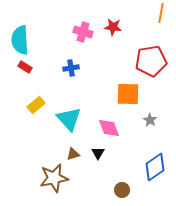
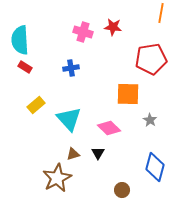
red pentagon: moved 2 px up
pink diamond: rotated 25 degrees counterclockwise
blue diamond: rotated 40 degrees counterclockwise
brown star: moved 3 px right; rotated 16 degrees counterclockwise
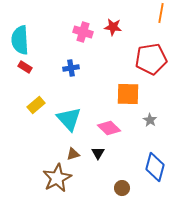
brown circle: moved 2 px up
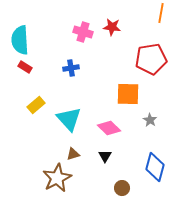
red star: moved 1 px left
black triangle: moved 7 px right, 3 px down
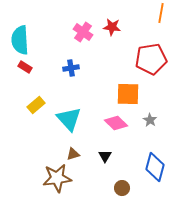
pink cross: rotated 18 degrees clockwise
pink diamond: moved 7 px right, 5 px up
brown star: rotated 20 degrees clockwise
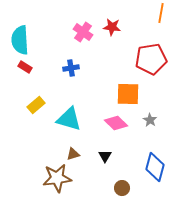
cyan triangle: rotated 32 degrees counterclockwise
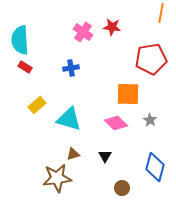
yellow rectangle: moved 1 px right
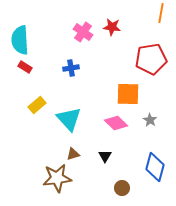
cyan triangle: rotated 32 degrees clockwise
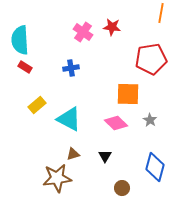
cyan triangle: rotated 20 degrees counterclockwise
